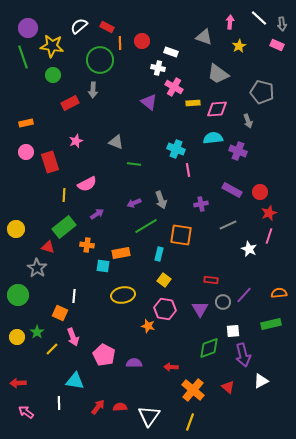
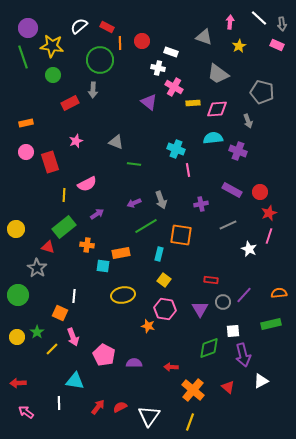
red semicircle at (120, 407): rotated 24 degrees counterclockwise
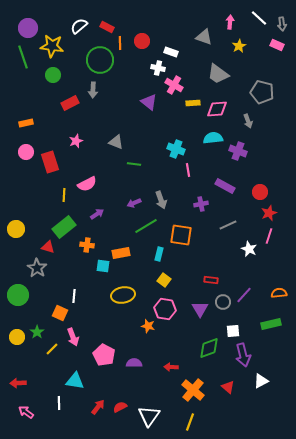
pink cross at (174, 87): moved 2 px up
purple rectangle at (232, 190): moved 7 px left, 4 px up
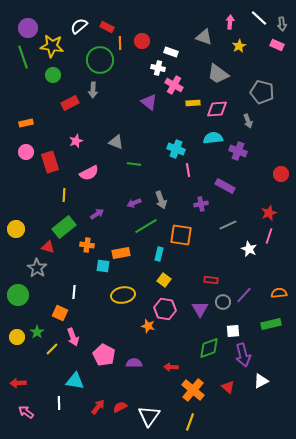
pink semicircle at (87, 184): moved 2 px right, 11 px up
red circle at (260, 192): moved 21 px right, 18 px up
white line at (74, 296): moved 4 px up
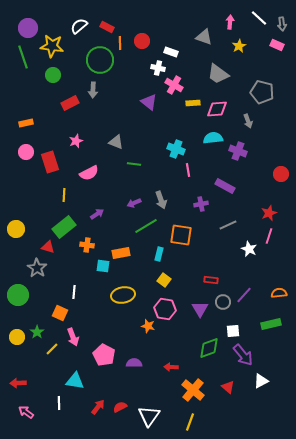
purple arrow at (243, 355): rotated 25 degrees counterclockwise
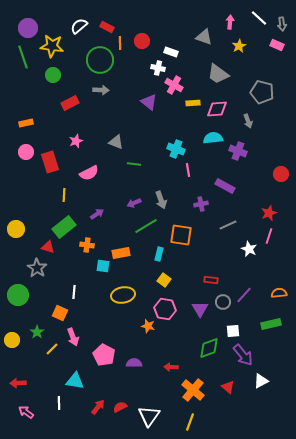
gray arrow at (93, 90): moved 8 px right; rotated 91 degrees counterclockwise
yellow circle at (17, 337): moved 5 px left, 3 px down
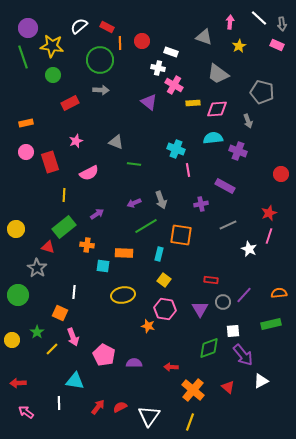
orange rectangle at (121, 253): moved 3 px right; rotated 12 degrees clockwise
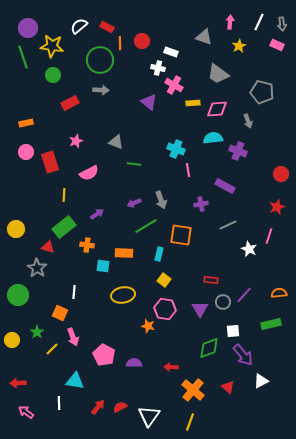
white line at (259, 18): moved 4 px down; rotated 72 degrees clockwise
red star at (269, 213): moved 8 px right, 6 px up
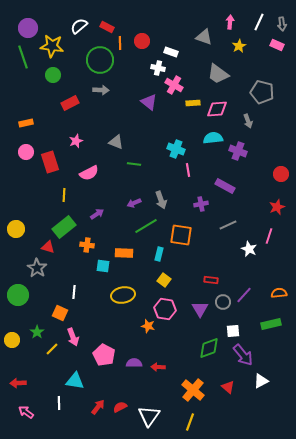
red arrow at (171, 367): moved 13 px left
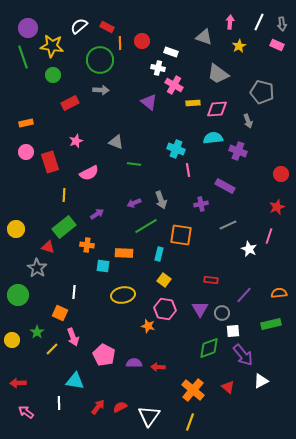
gray circle at (223, 302): moved 1 px left, 11 px down
